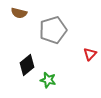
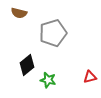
gray pentagon: moved 3 px down
red triangle: moved 23 px down; rotated 32 degrees clockwise
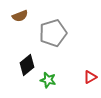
brown semicircle: moved 1 px right, 3 px down; rotated 35 degrees counterclockwise
red triangle: rotated 16 degrees counterclockwise
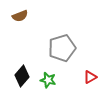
gray pentagon: moved 9 px right, 15 px down
black diamond: moved 5 px left, 11 px down; rotated 10 degrees counterclockwise
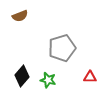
red triangle: rotated 32 degrees clockwise
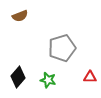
black diamond: moved 4 px left, 1 px down
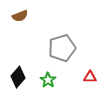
green star: rotated 21 degrees clockwise
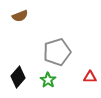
gray pentagon: moved 5 px left, 4 px down
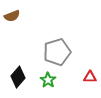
brown semicircle: moved 8 px left
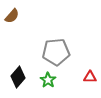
brown semicircle: rotated 28 degrees counterclockwise
gray pentagon: moved 1 px left; rotated 12 degrees clockwise
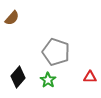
brown semicircle: moved 2 px down
gray pentagon: rotated 24 degrees clockwise
